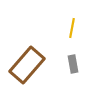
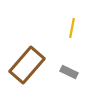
gray rectangle: moved 4 px left, 8 px down; rotated 54 degrees counterclockwise
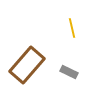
yellow line: rotated 24 degrees counterclockwise
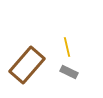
yellow line: moved 5 px left, 19 px down
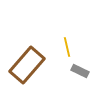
gray rectangle: moved 11 px right, 1 px up
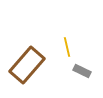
gray rectangle: moved 2 px right
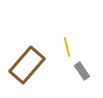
gray rectangle: rotated 30 degrees clockwise
